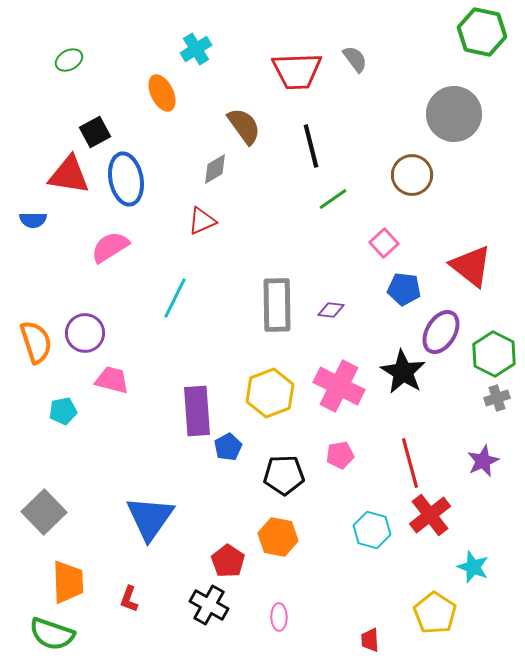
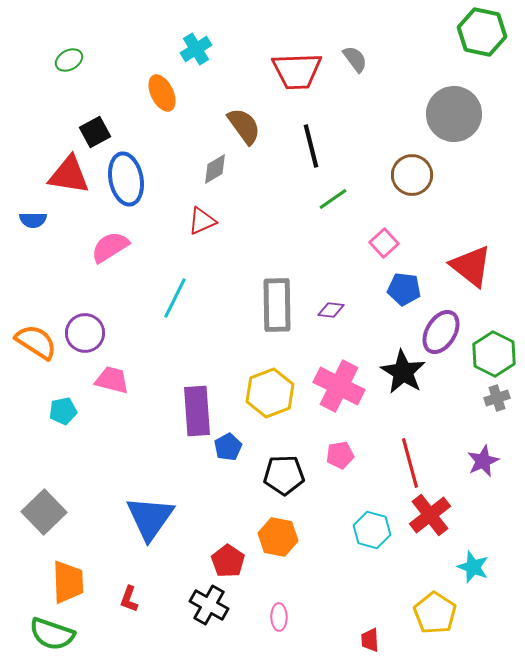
orange semicircle at (36, 342): rotated 39 degrees counterclockwise
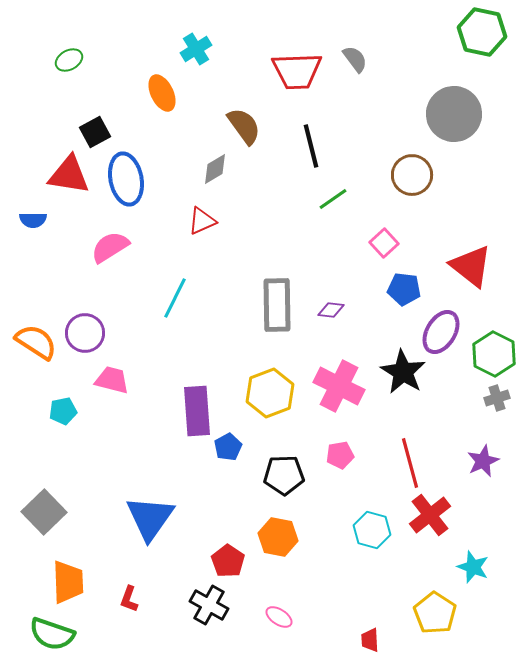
pink ellipse at (279, 617): rotated 56 degrees counterclockwise
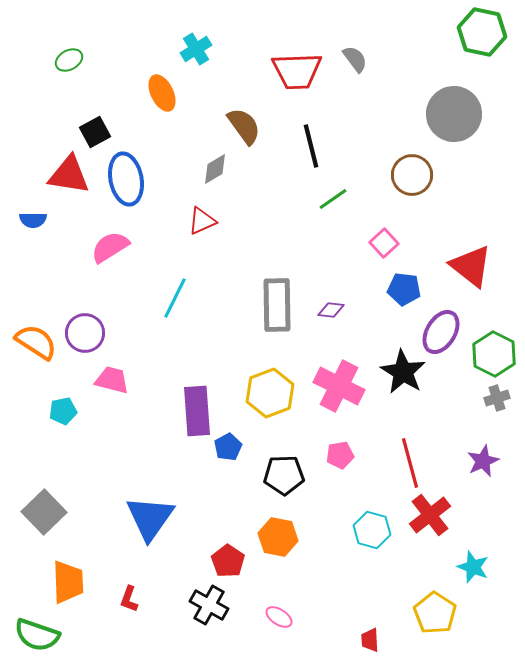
green semicircle at (52, 634): moved 15 px left, 1 px down
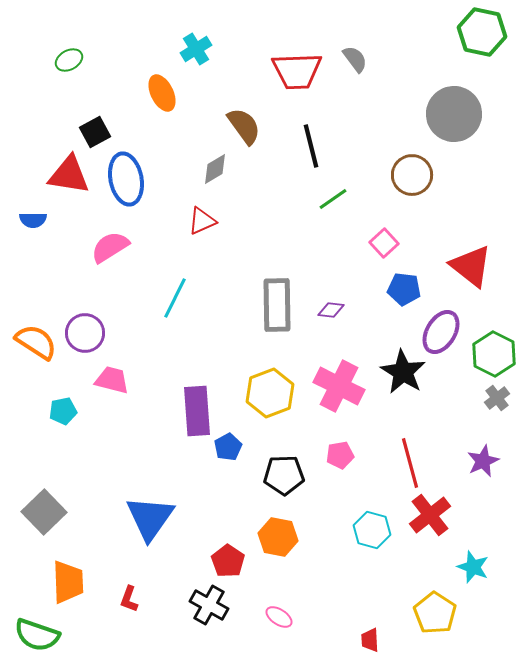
gray cross at (497, 398): rotated 20 degrees counterclockwise
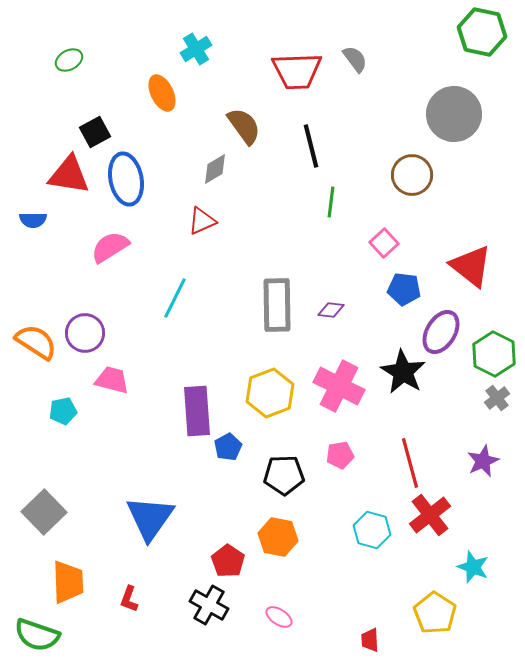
green line at (333, 199): moved 2 px left, 3 px down; rotated 48 degrees counterclockwise
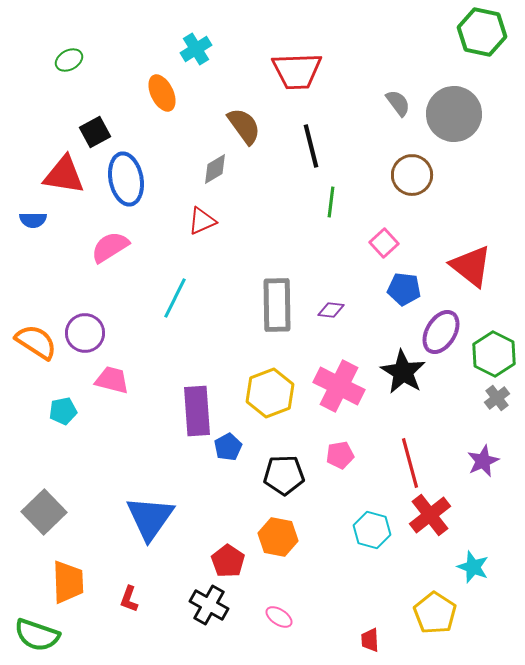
gray semicircle at (355, 59): moved 43 px right, 44 px down
red triangle at (69, 175): moved 5 px left
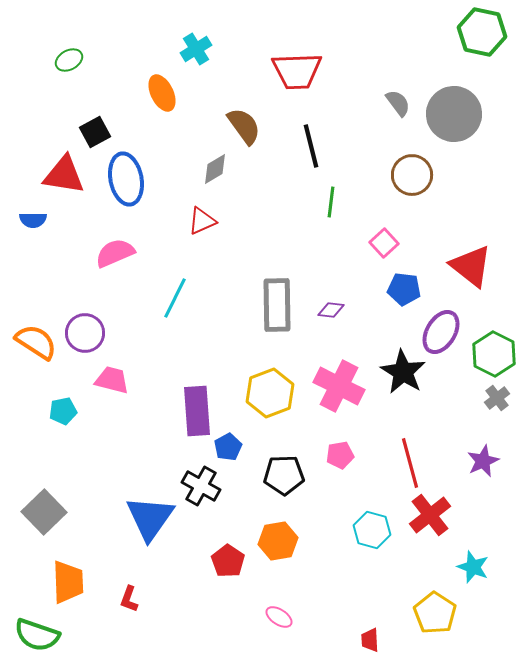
pink semicircle at (110, 247): moved 5 px right, 6 px down; rotated 9 degrees clockwise
orange hexagon at (278, 537): moved 4 px down; rotated 21 degrees counterclockwise
black cross at (209, 605): moved 8 px left, 119 px up
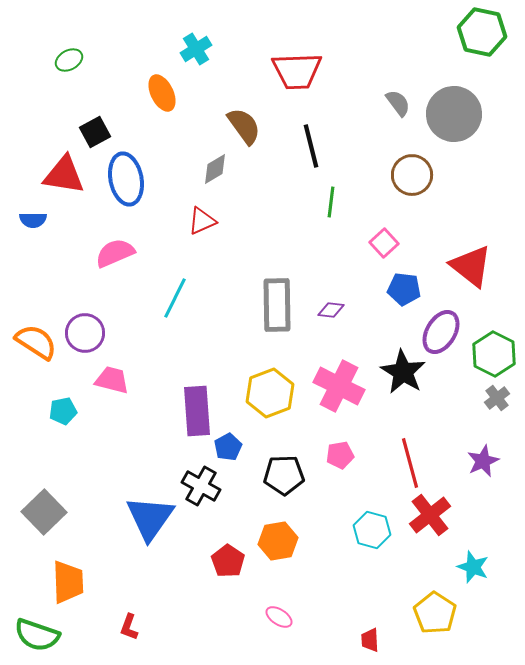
red L-shape at (129, 599): moved 28 px down
